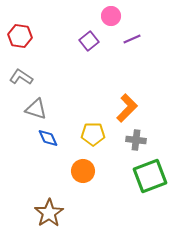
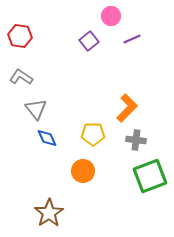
gray triangle: rotated 35 degrees clockwise
blue diamond: moved 1 px left
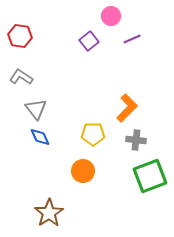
blue diamond: moved 7 px left, 1 px up
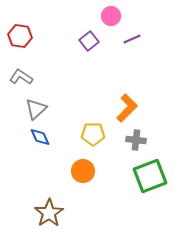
gray triangle: rotated 25 degrees clockwise
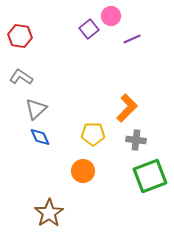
purple square: moved 12 px up
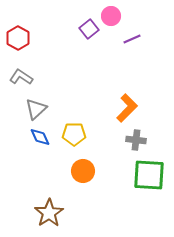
red hexagon: moved 2 px left, 2 px down; rotated 20 degrees clockwise
yellow pentagon: moved 19 px left
green square: moved 1 px left, 1 px up; rotated 24 degrees clockwise
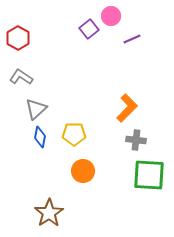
blue diamond: rotated 35 degrees clockwise
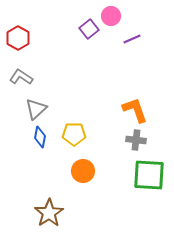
orange L-shape: moved 8 px right, 2 px down; rotated 64 degrees counterclockwise
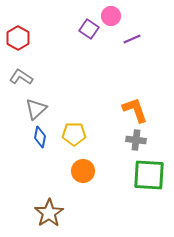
purple square: rotated 18 degrees counterclockwise
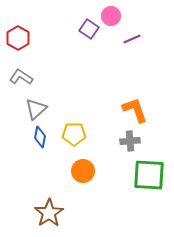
gray cross: moved 6 px left, 1 px down; rotated 12 degrees counterclockwise
